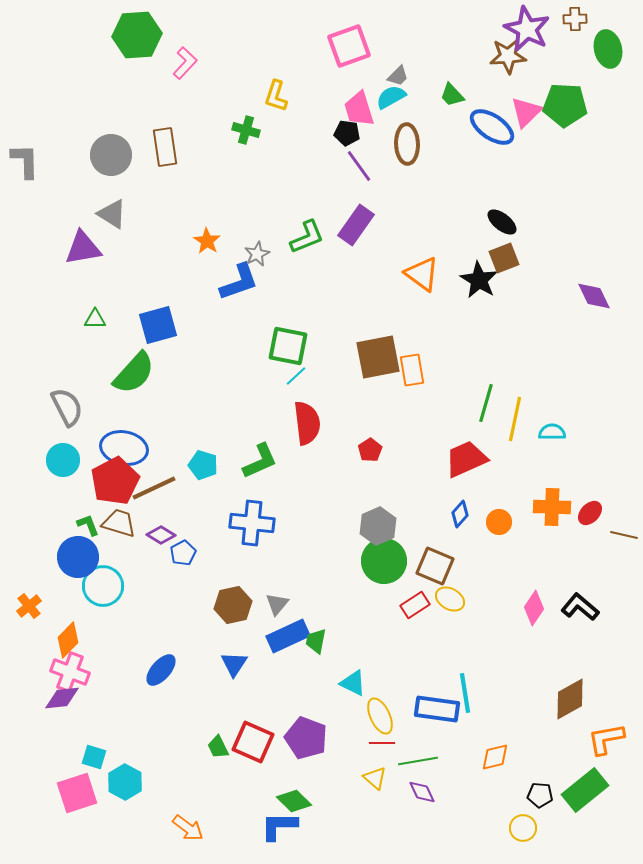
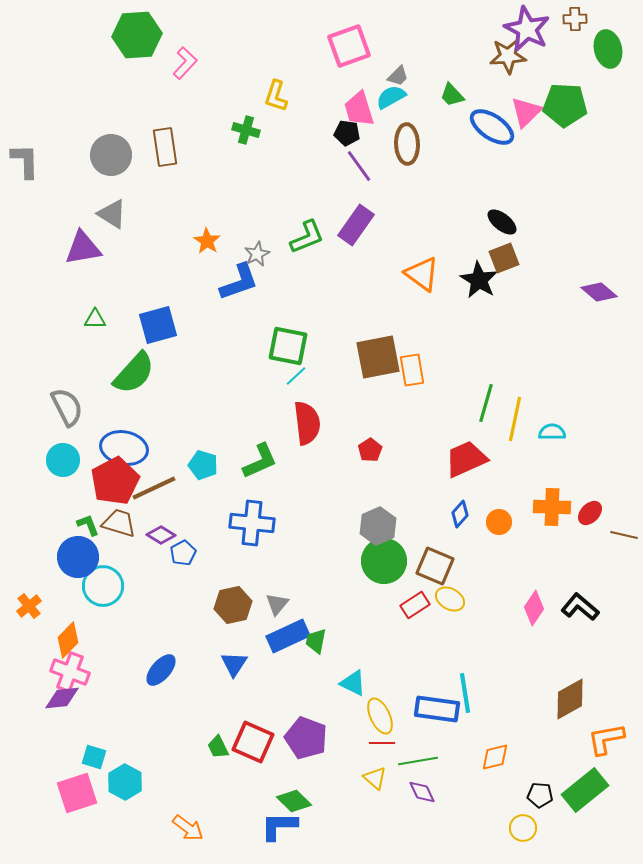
purple diamond at (594, 296): moved 5 px right, 4 px up; rotated 24 degrees counterclockwise
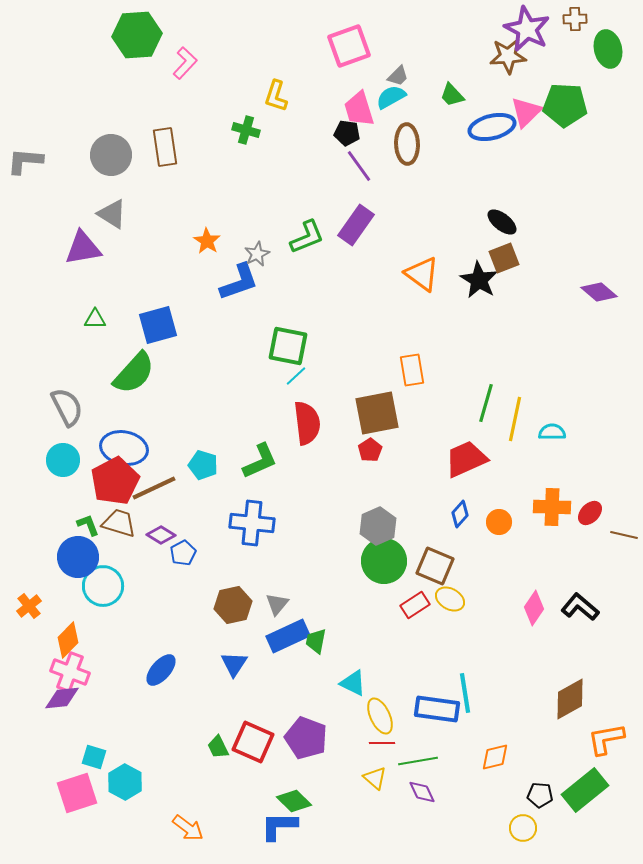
blue ellipse at (492, 127): rotated 48 degrees counterclockwise
gray L-shape at (25, 161): rotated 84 degrees counterclockwise
brown square at (378, 357): moved 1 px left, 56 px down
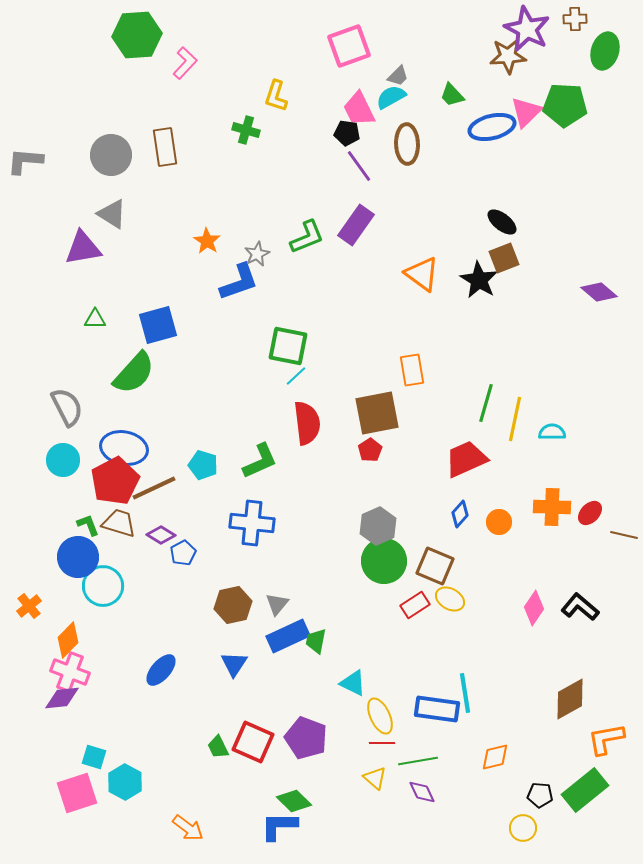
green ellipse at (608, 49): moved 3 px left, 2 px down; rotated 30 degrees clockwise
pink trapezoid at (359, 109): rotated 9 degrees counterclockwise
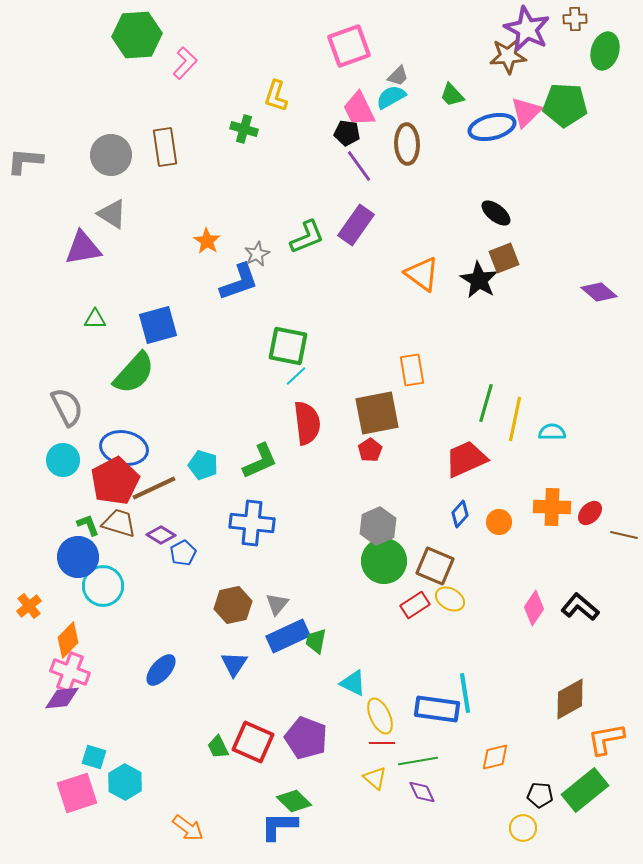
green cross at (246, 130): moved 2 px left, 1 px up
black ellipse at (502, 222): moved 6 px left, 9 px up
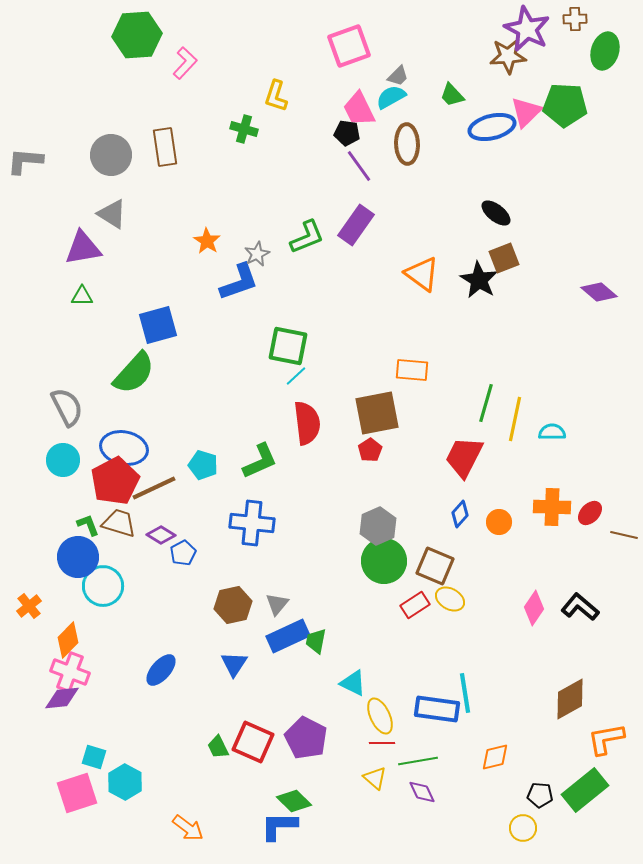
green triangle at (95, 319): moved 13 px left, 23 px up
orange rectangle at (412, 370): rotated 76 degrees counterclockwise
red trapezoid at (466, 459): moved 2 px left, 2 px up; rotated 39 degrees counterclockwise
purple pentagon at (306, 738): rotated 6 degrees clockwise
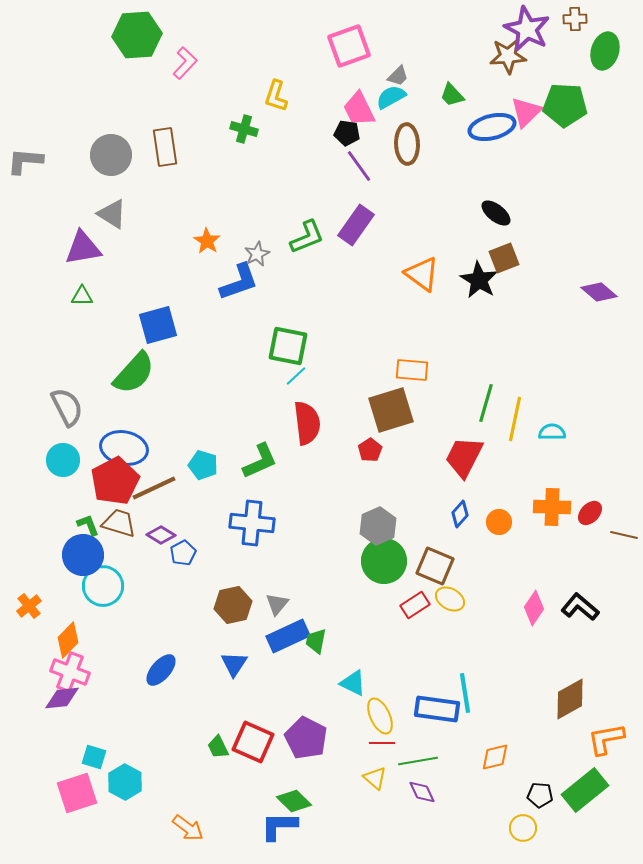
brown square at (377, 413): moved 14 px right, 3 px up; rotated 6 degrees counterclockwise
blue circle at (78, 557): moved 5 px right, 2 px up
